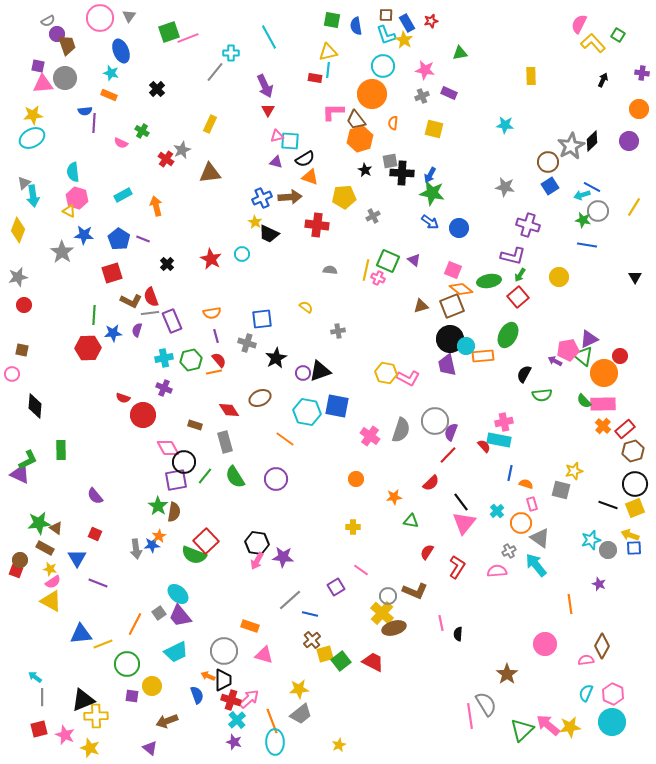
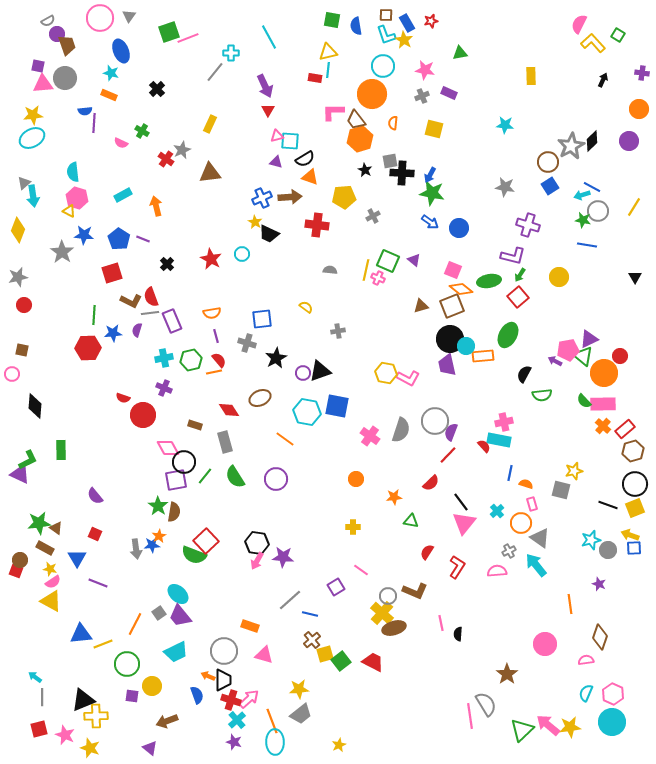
brown diamond at (602, 646): moved 2 px left, 9 px up; rotated 10 degrees counterclockwise
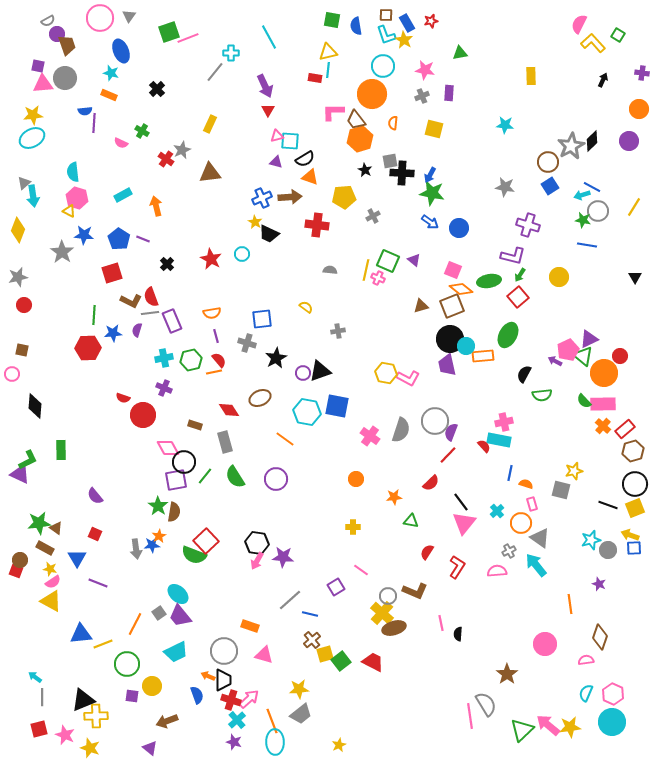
purple rectangle at (449, 93): rotated 70 degrees clockwise
pink pentagon at (568, 350): rotated 15 degrees counterclockwise
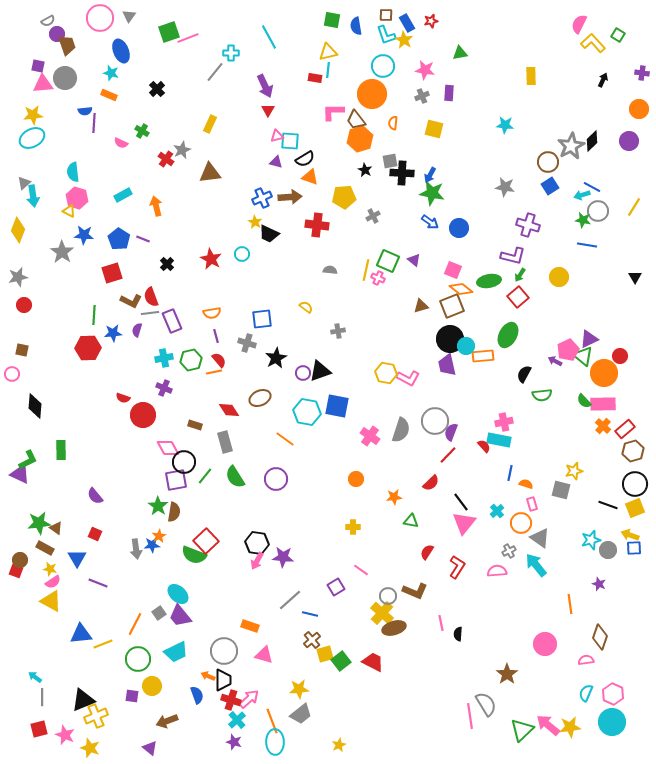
green circle at (127, 664): moved 11 px right, 5 px up
yellow cross at (96, 716): rotated 20 degrees counterclockwise
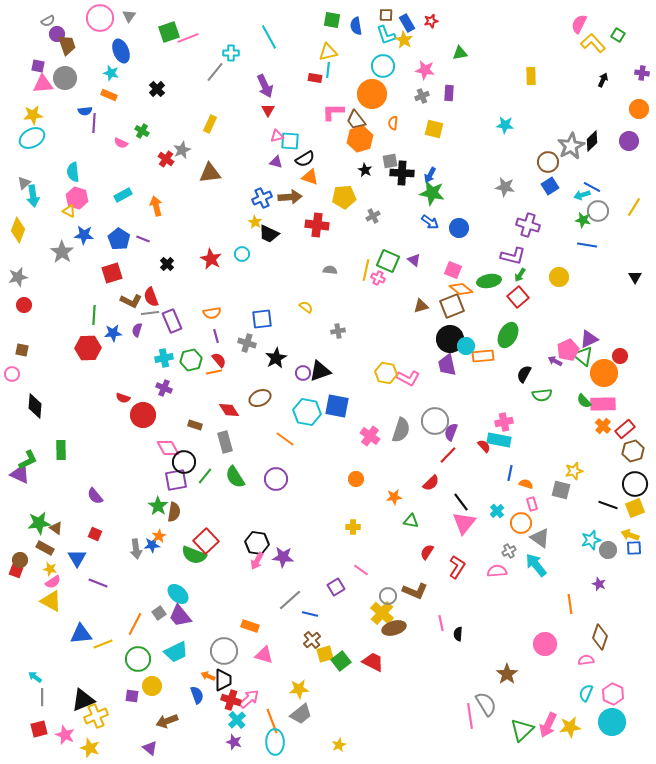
pink arrow at (548, 725): rotated 105 degrees counterclockwise
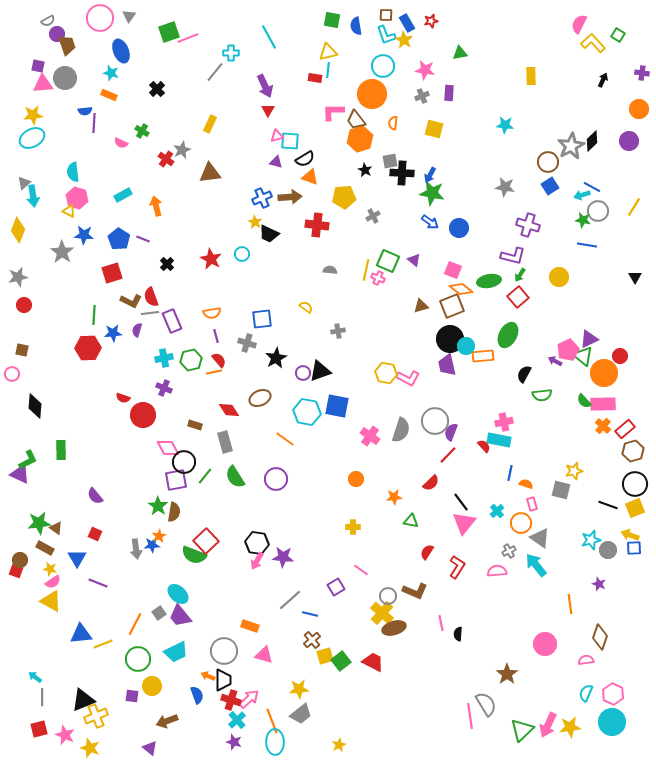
yellow square at (325, 654): moved 2 px down
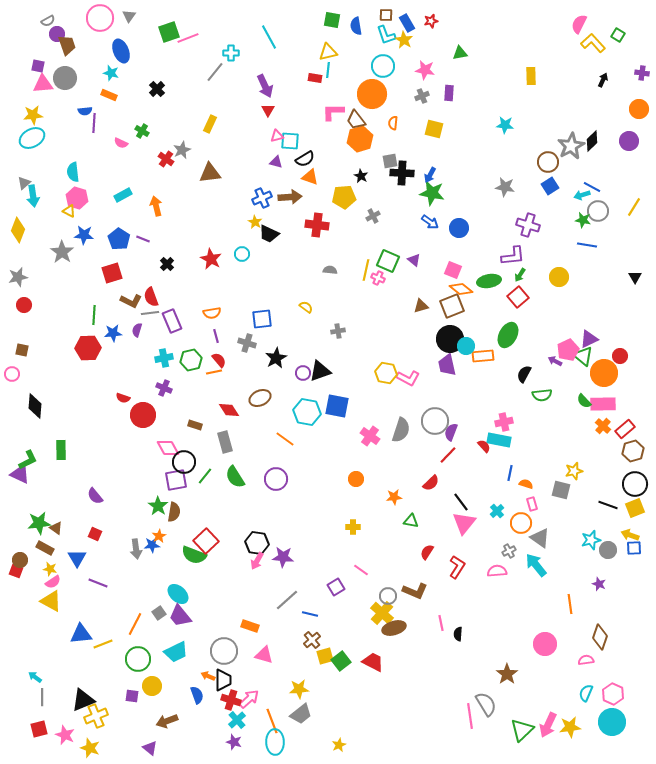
black star at (365, 170): moved 4 px left, 6 px down
purple L-shape at (513, 256): rotated 20 degrees counterclockwise
gray line at (290, 600): moved 3 px left
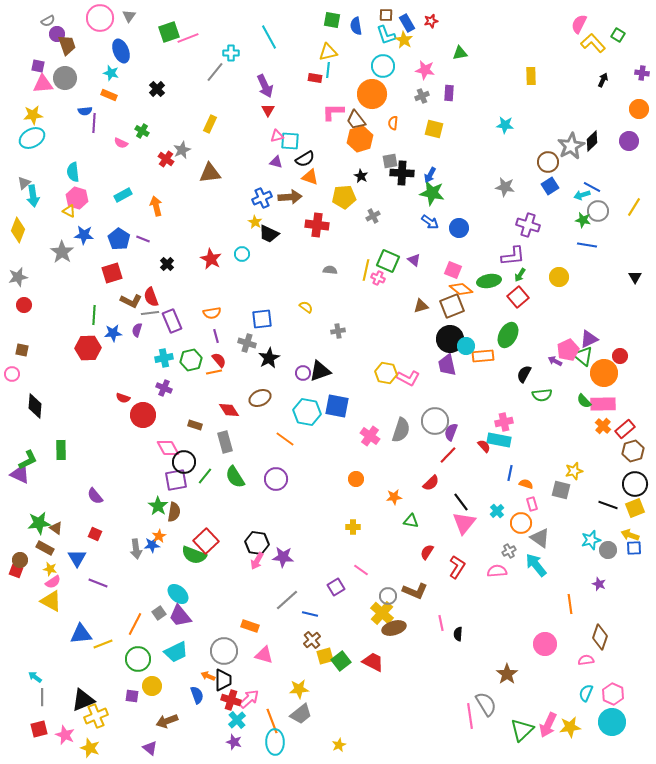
black star at (276, 358): moved 7 px left
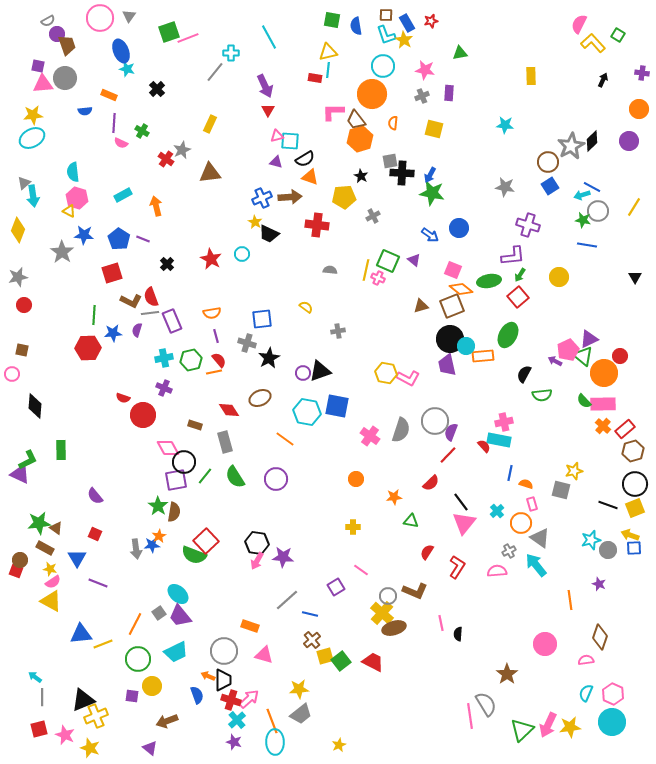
cyan star at (111, 73): moved 16 px right, 4 px up
purple line at (94, 123): moved 20 px right
blue arrow at (430, 222): moved 13 px down
orange line at (570, 604): moved 4 px up
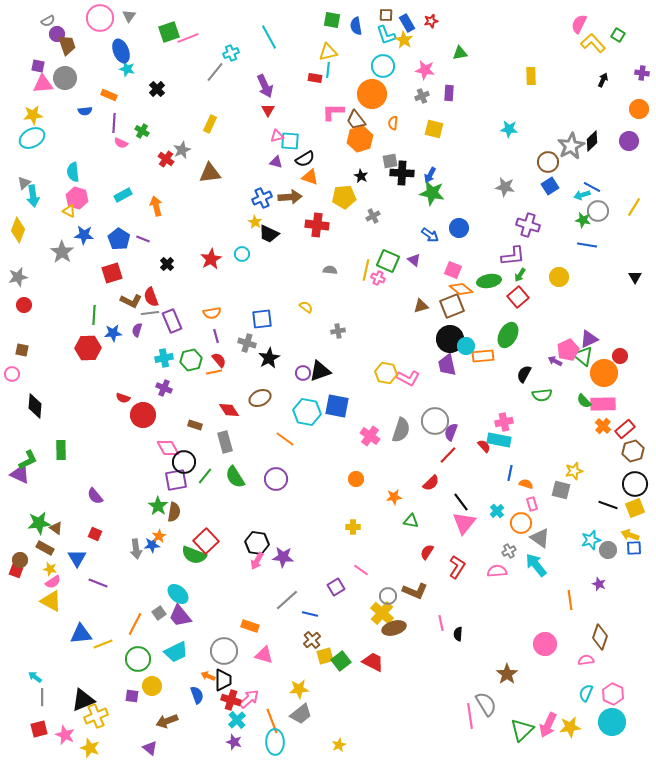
cyan cross at (231, 53): rotated 21 degrees counterclockwise
cyan star at (505, 125): moved 4 px right, 4 px down
red star at (211, 259): rotated 15 degrees clockwise
